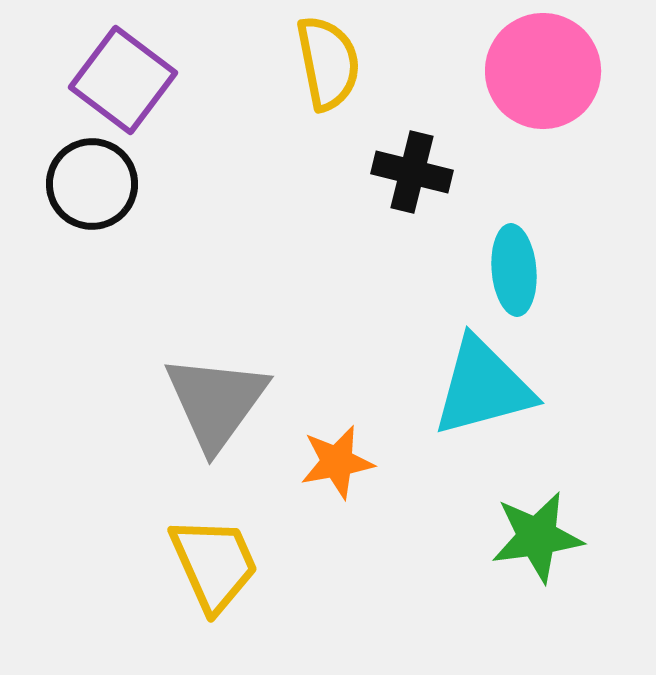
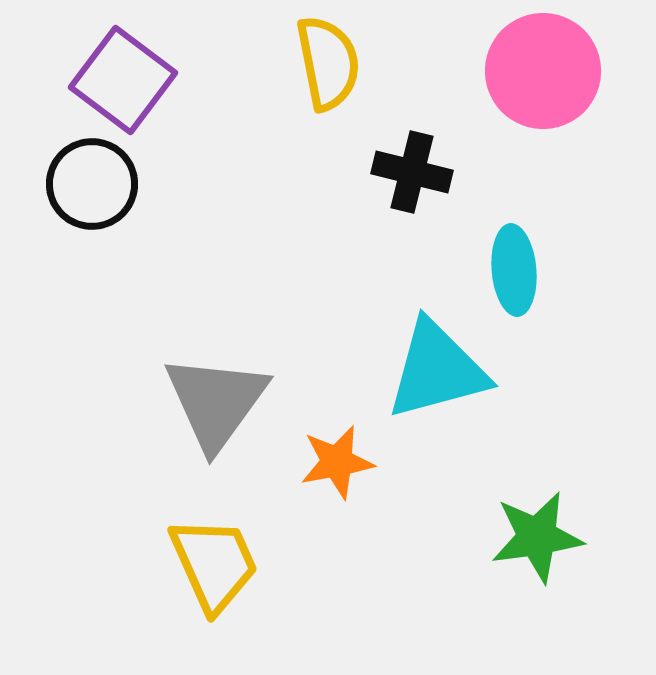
cyan triangle: moved 46 px left, 17 px up
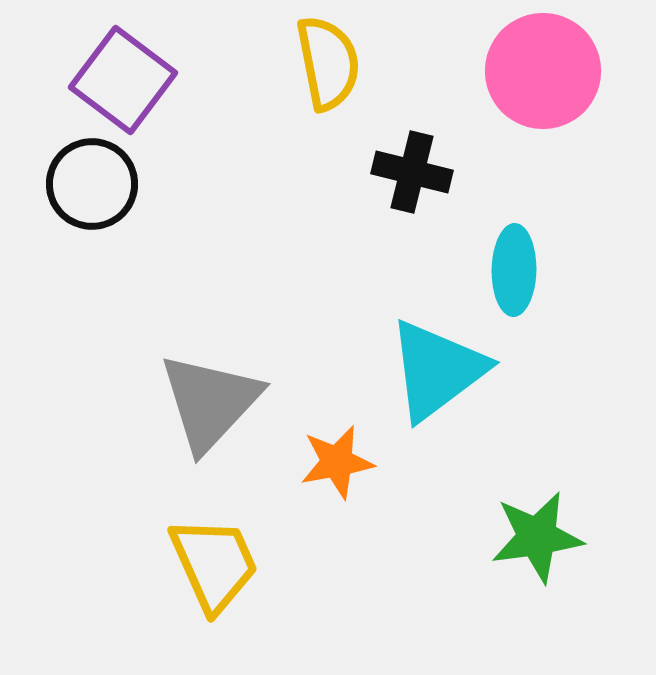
cyan ellipse: rotated 6 degrees clockwise
cyan triangle: rotated 22 degrees counterclockwise
gray triangle: moved 6 px left; rotated 7 degrees clockwise
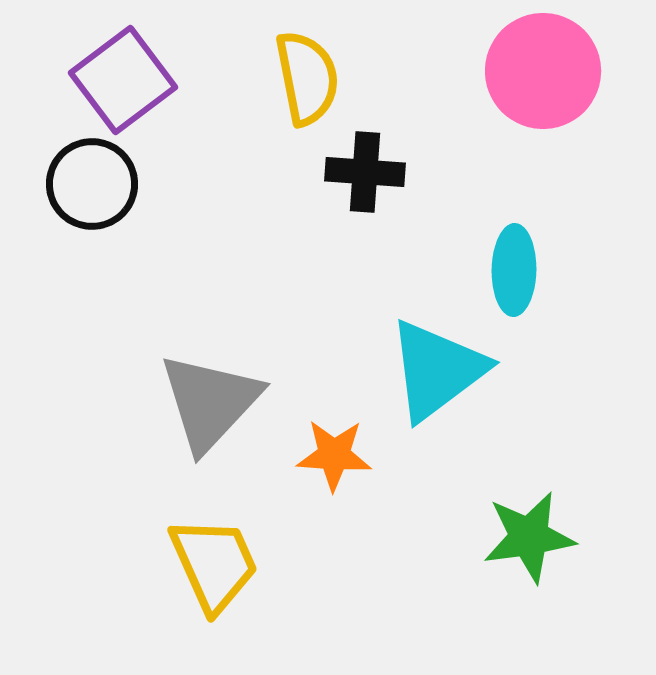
yellow semicircle: moved 21 px left, 15 px down
purple square: rotated 16 degrees clockwise
black cross: moved 47 px left; rotated 10 degrees counterclockwise
orange star: moved 3 px left, 7 px up; rotated 14 degrees clockwise
green star: moved 8 px left
